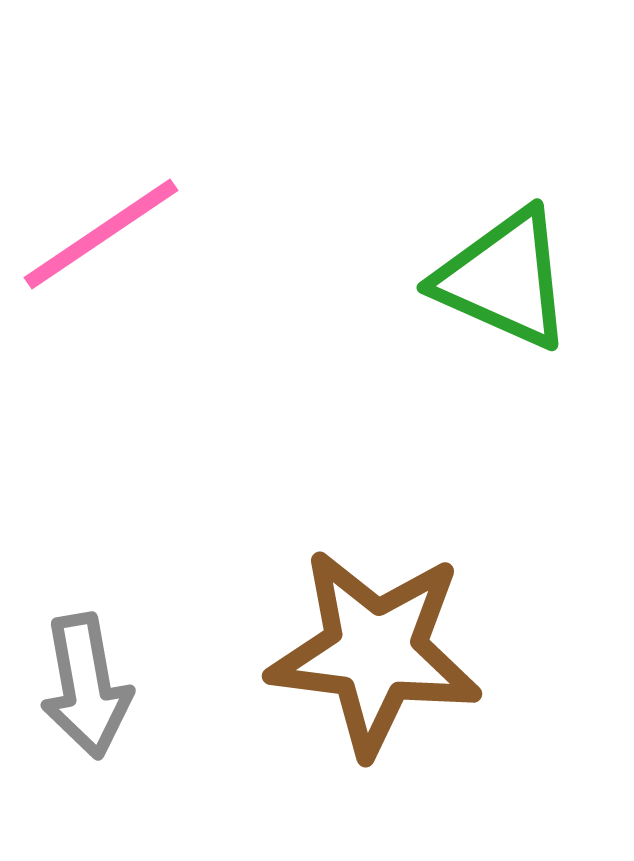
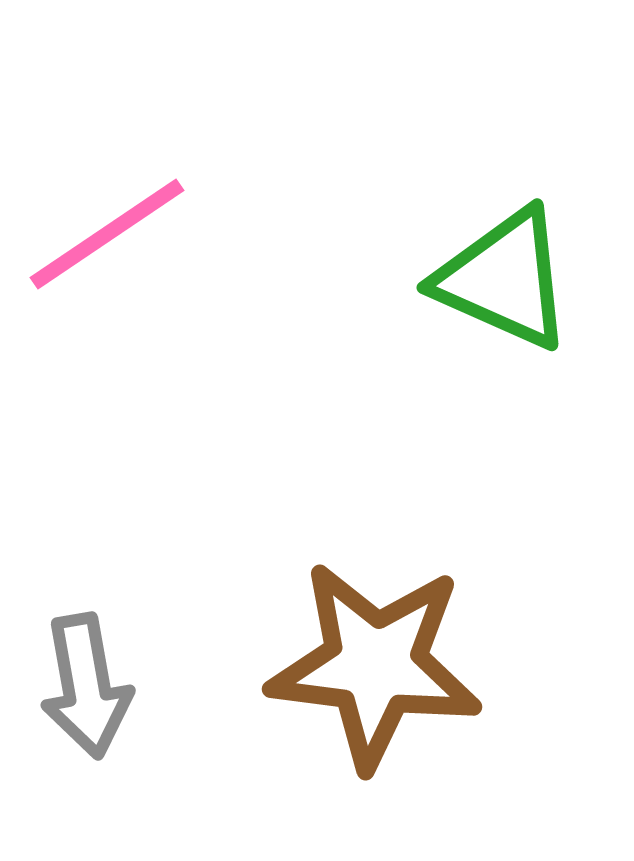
pink line: moved 6 px right
brown star: moved 13 px down
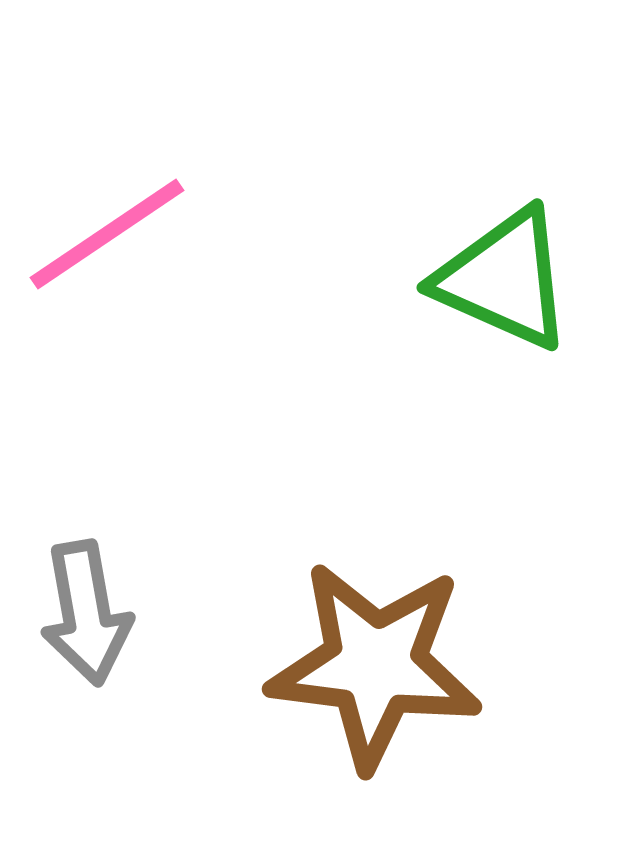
gray arrow: moved 73 px up
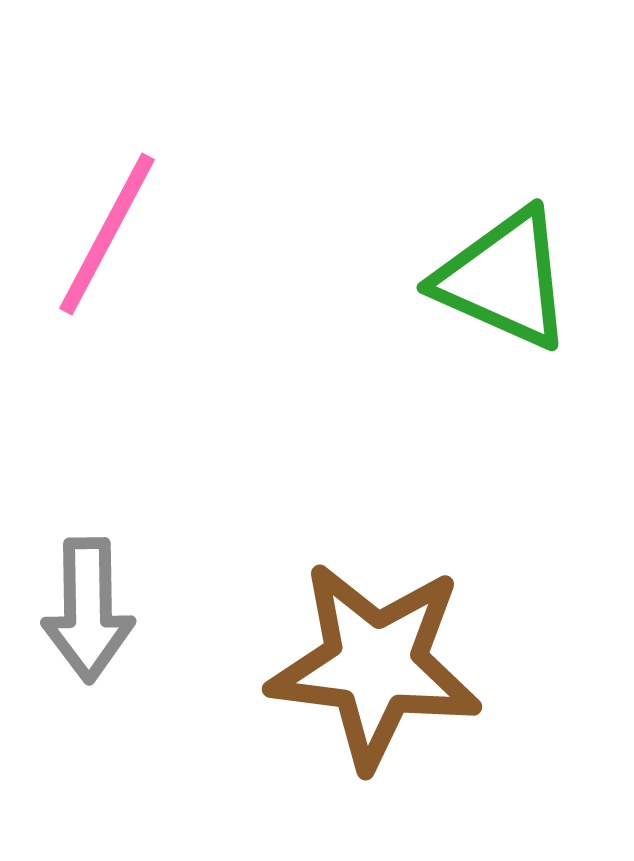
pink line: rotated 28 degrees counterclockwise
gray arrow: moved 2 px right, 3 px up; rotated 9 degrees clockwise
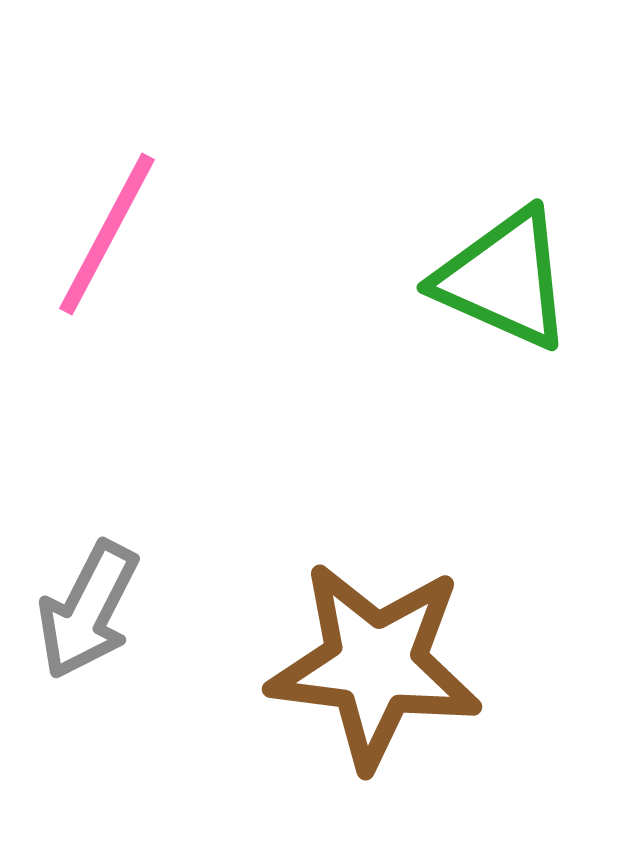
gray arrow: rotated 28 degrees clockwise
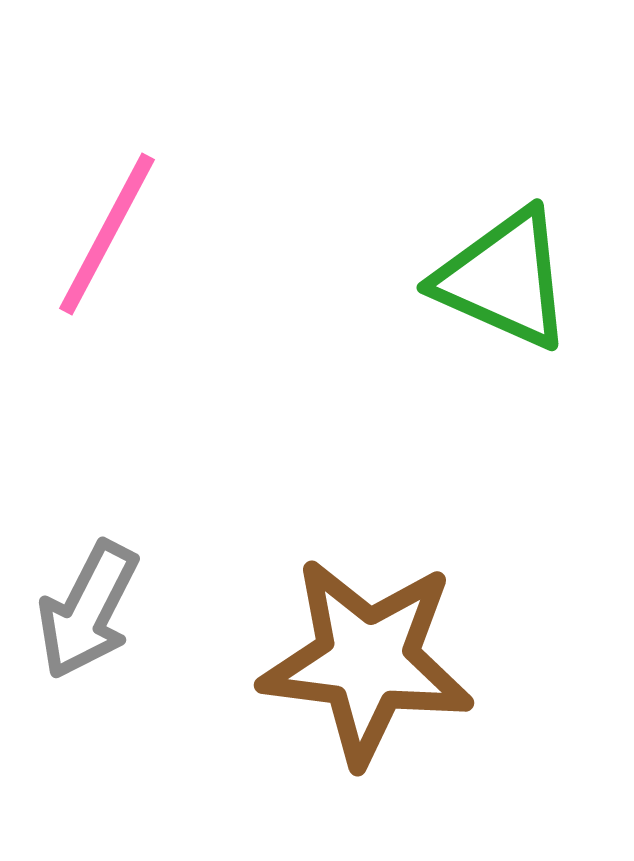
brown star: moved 8 px left, 4 px up
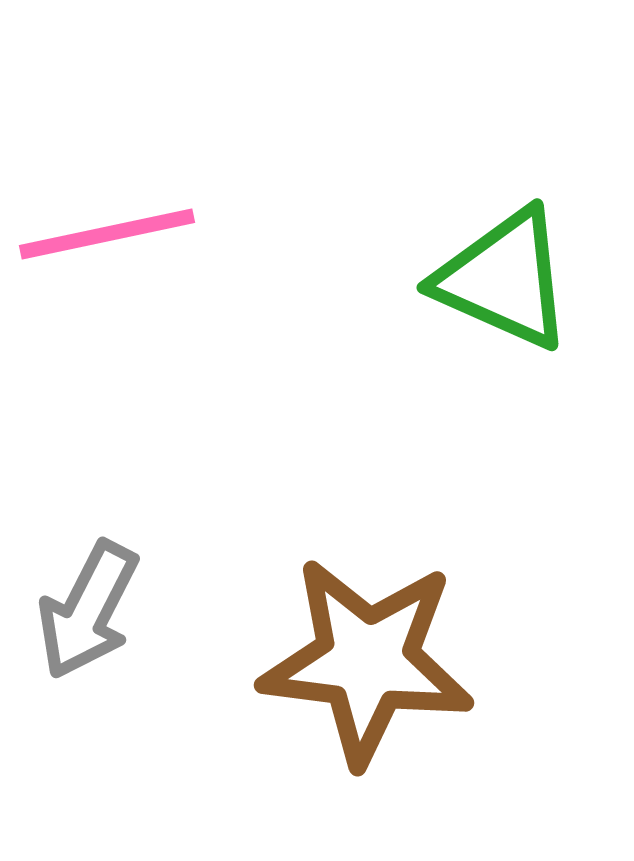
pink line: rotated 50 degrees clockwise
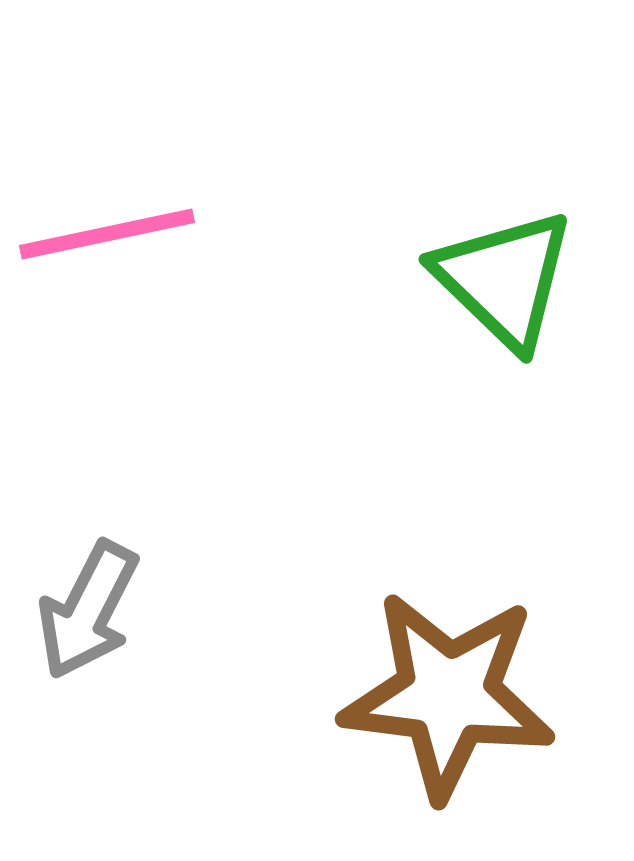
green triangle: rotated 20 degrees clockwise
brown star: moved 81 px right, 34 px down
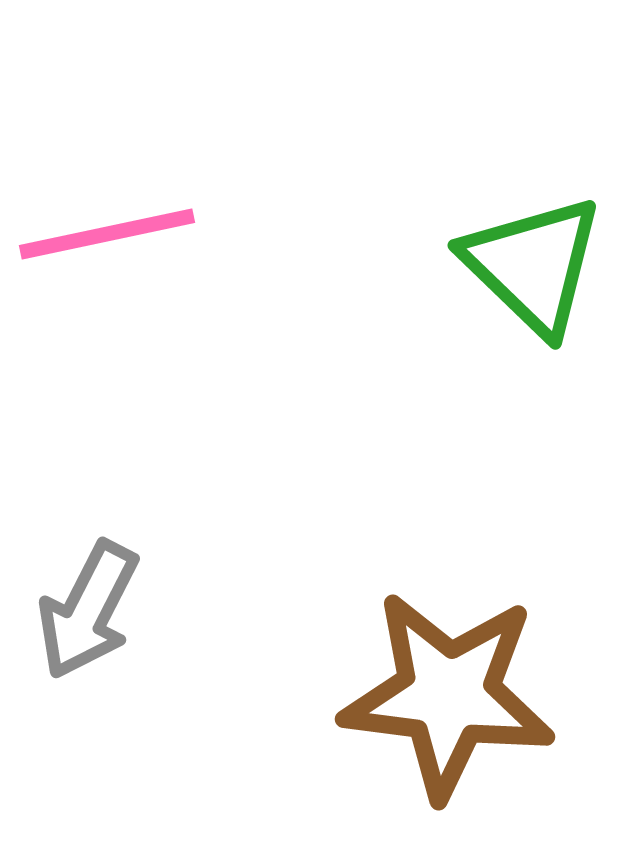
green triangle: moved 29 px right, 14 px up
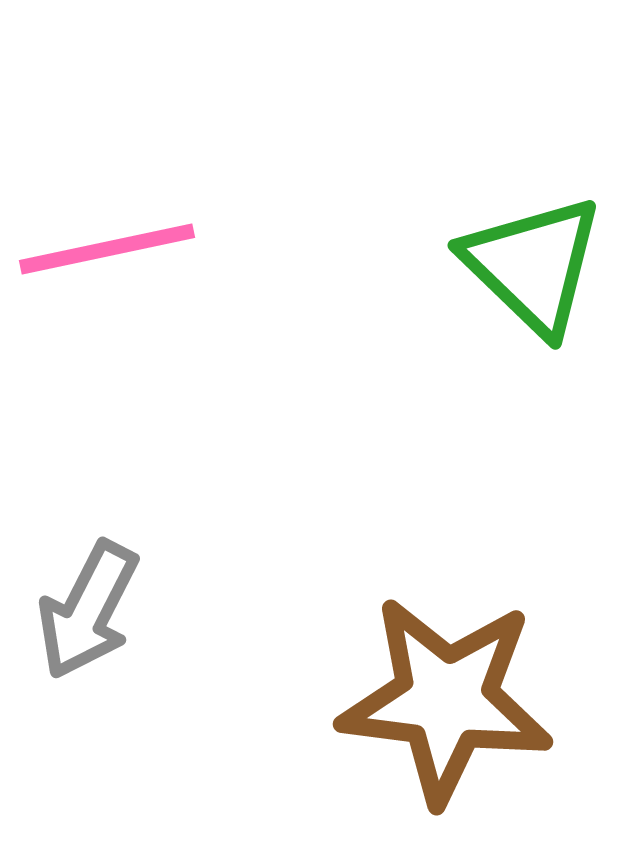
pink line: moved 15 px down
brown star: moved 2 px left, 5 px down
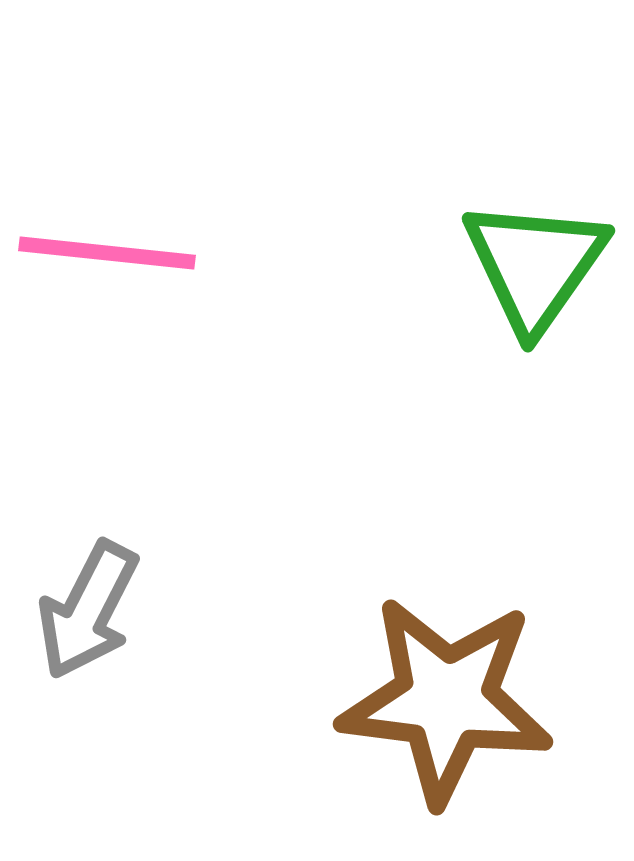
pink line: moved 4 px down; rotated 18 degrees clockwise
green triangle: moved 2 px right; rotated 21 degrees clockwise
